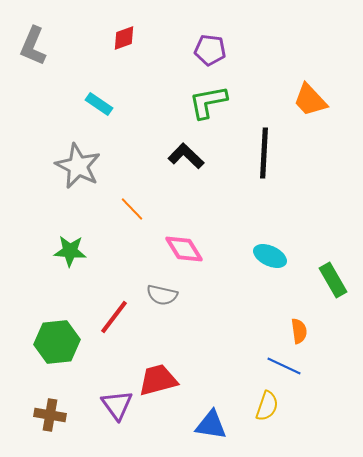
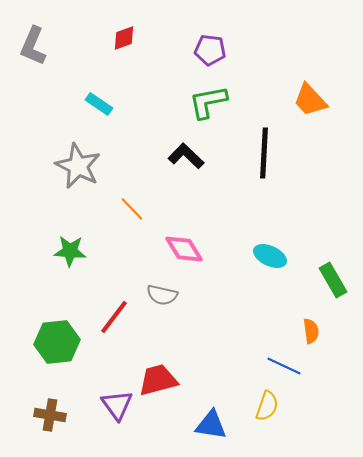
orange semicircle: moved 12 px right
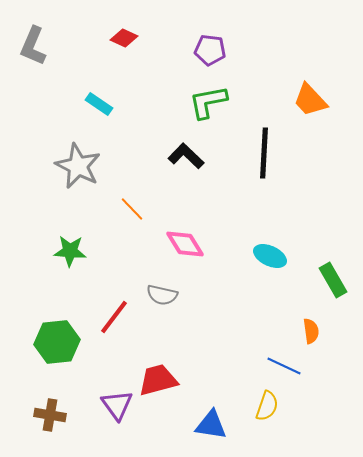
red diamond: rotated 44 degrees clockwise
pink diamond: moved 1 px right, 5 px up
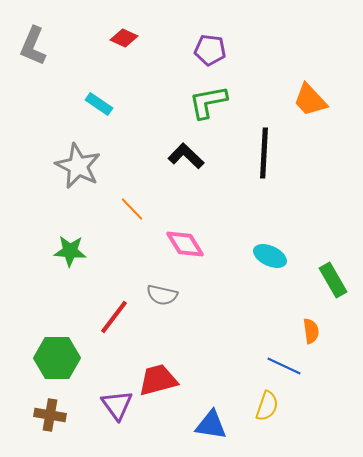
green hexagon: moved 16 px down; rotated 6 degrees clockwise
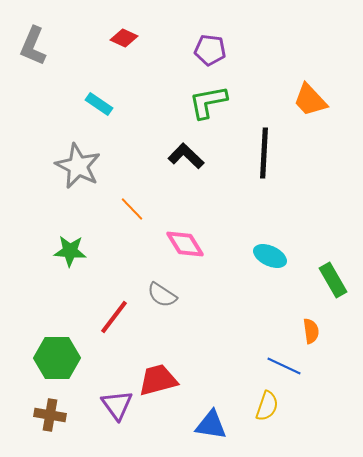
gray semicircle: rotated 20 degrees clockwise
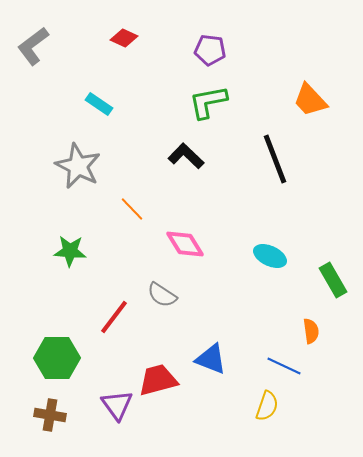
gray L-shape: rotated 30 degrees clockwise
black line: moved 11 px right, 6 px down; rotated 24 degrees counterclockwise
blue triangle: moved 66 px up; rotated 12 degrees clockwise
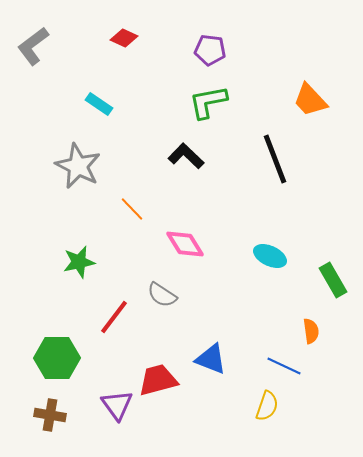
green star: moved 9 px right, 11 px down; rotated 16 degrees counterclockwise
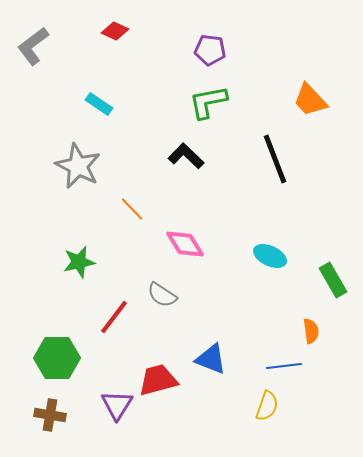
red diamond: moved 9 px left, 7 px up
blue line: rotated 32 degrees counterclockwise
purple triangle: rotated 8 degrees clockwise
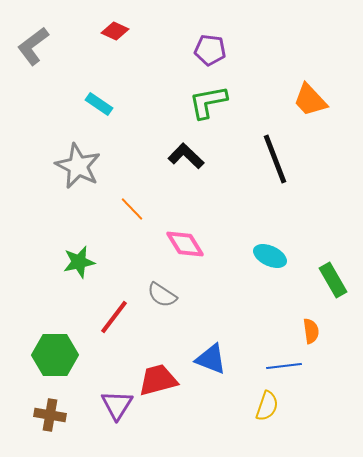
green hexagon: moved 2 px left, 3 px up
